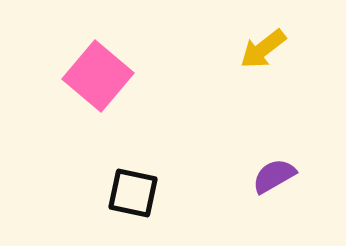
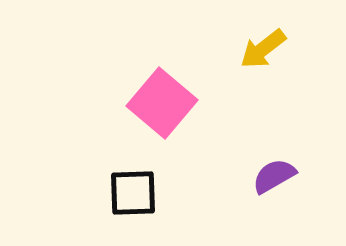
pink square: moved 64 px right, 27 px down
black square: rotated 14 degrees counterclockwise
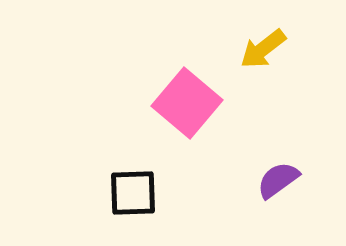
pink square: moved 25 px right
purple semicircle: moved 4 px right, 4 px down; rotated 6 degrees counterclockwise
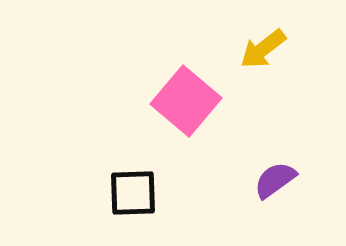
pink square: moved 1 px left, 2 px up
purple semicircle: moved 3 px left
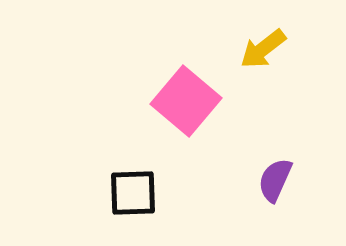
purple semicircle: rotated 30 degrees counterclockwise
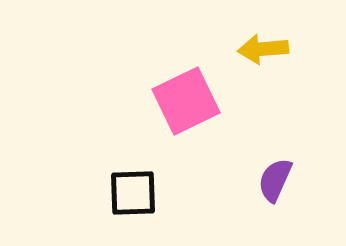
yellow arrow: rotated 33 degrees clockwise
pink square: rotated 24 degrees clockwise
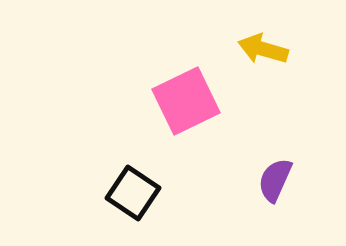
yellow arrow: rotated 21 degrees clockwise
black square: rotated 36 degrees clockwise
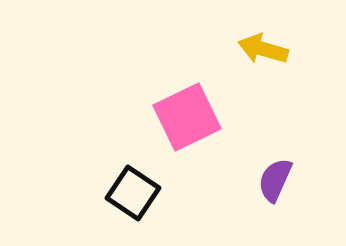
pink square: moved 1 px right, 16 px down
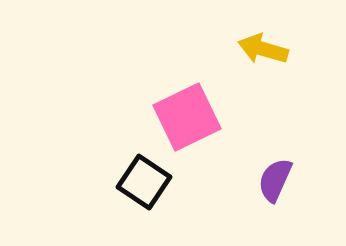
black square: moved 11 px right, 11 px up
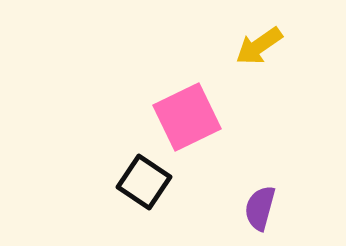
yellow arrow: moved 4 px left, 3 px up; rotated 51 degrees counterclockwise
purple semicircle: moved 15 px left, 28 px down; rotated 9 degrees counterclockwise
